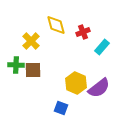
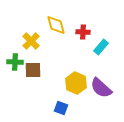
red cross: rotated 24 degrees clockwise
cyan rectangle: moved 1 px left
green cross: moved 1 px left, 3 px up
purple semicircle: moved 2 px right; rotated 80 degrees clockwise
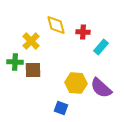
yellow hexagon: rotated 20 degrees counterclockwise
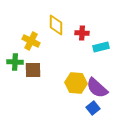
yellow diamond: rotated 15 degrees clockwise
red cross: moved 1 px left, 1 px down
yellow cross: rotated 18 degrees counterclockwise
cyan rectangle: rotated 35 degrees clockwise
purple semicircle: moved 4 px left
blue square: moved 32 px right; rotated 32 degrees clockwise
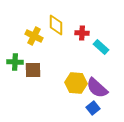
yellow cross: moved 3 px right, 5 px up
cyan rectangle: rotated 56 degrees clockwise
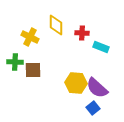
yellow cross: moved 4 px left, 1 px down
cyan rectangle: rotated 21 degrees counterclockwise
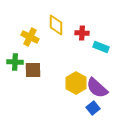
yellow hexagon: rotated 25 degrees clockwise
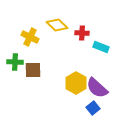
yellow diamond: moved 1 px right; rotated 45 degrees counterclockwise
